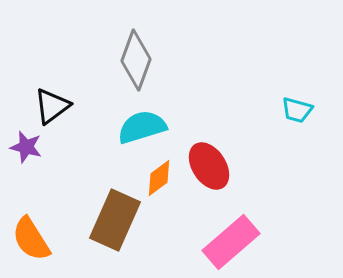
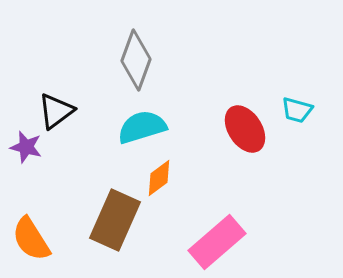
black triangle: moved 4 px right, 5 px down
red ellipse: moved 36 px right, 37 px up
pink rectangle: moved 14 px left
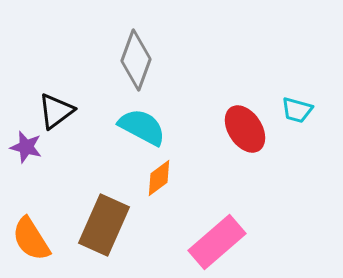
cyan semicircle: rotated 45 degrees clockwise
brown rectangle: moved 11 px left, 5 px down
